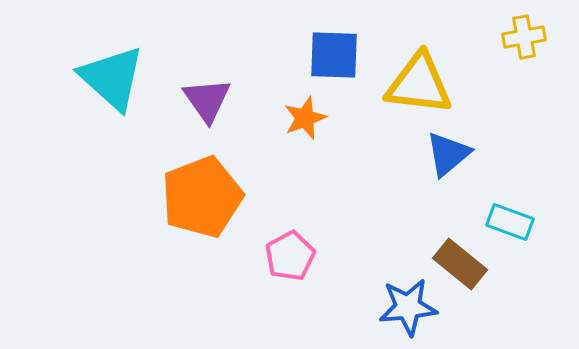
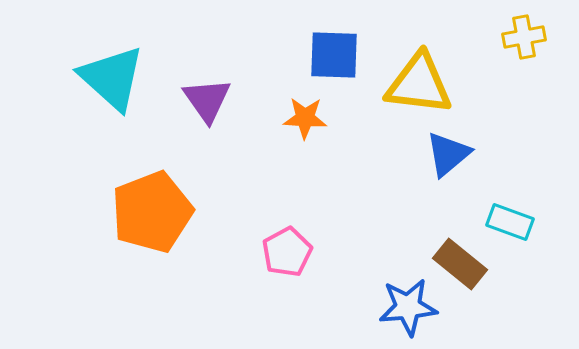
orange star: rotated 24 degrees clockwise
orange pentagon: moved 50 px left, 15 px down
pink pentagon: moved 3 px left, 4 px up
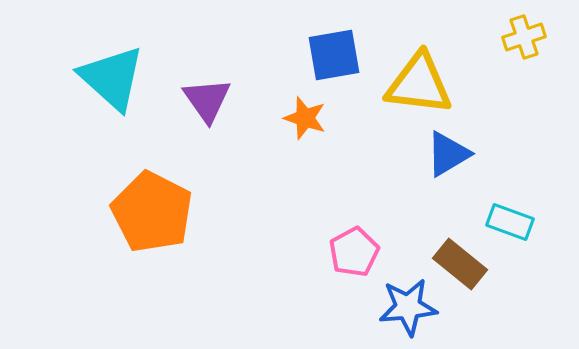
yellow cross: rotated 9 degrees counterclockwise
blue square: rotated 12 degrees counterclockwise
orange star: rotated 15 degrees clockwise
blue triangle: rotated 9 degrees clockwise
orange pentagon: rotated 24 degrees counterclockwise
pink pentagon: moved 67 px right
